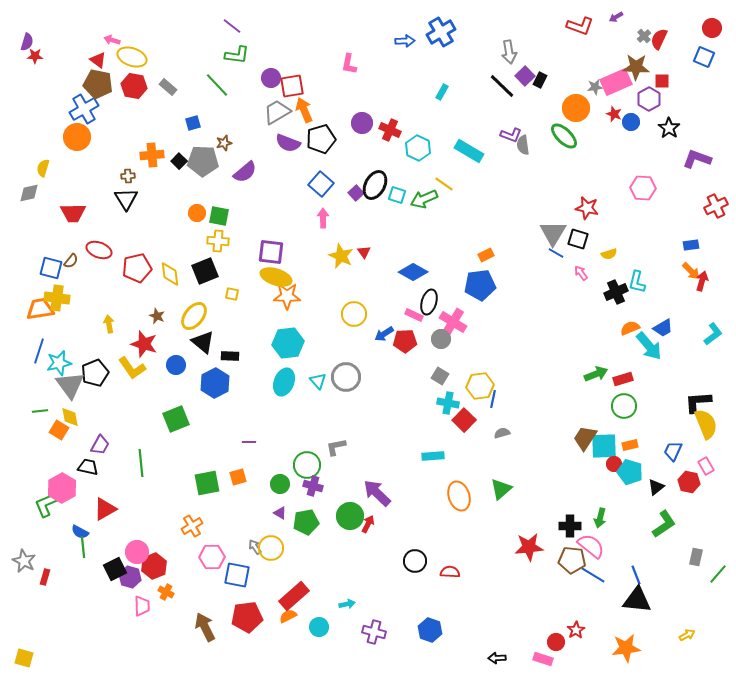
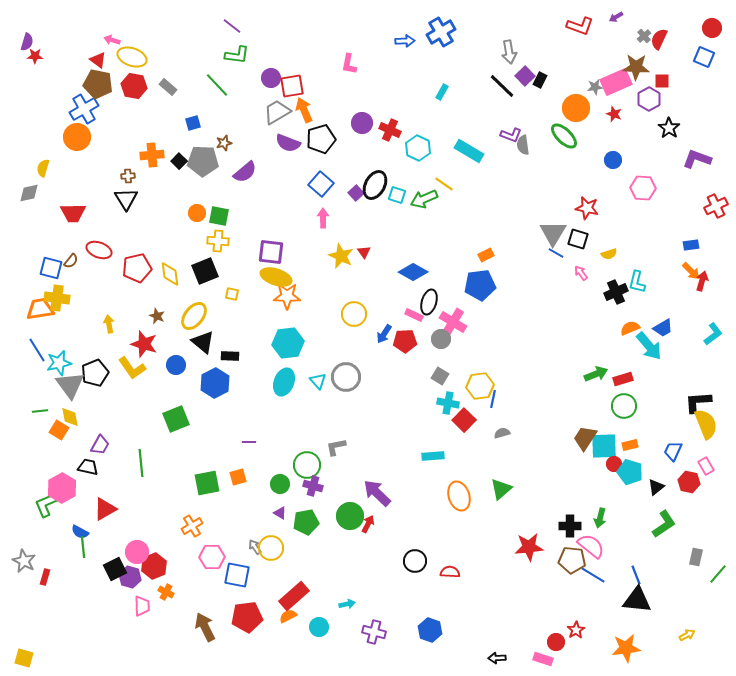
blue circle at (631, 122): moved 18 px left, 38 px down
blue arrow at (384, 334): rotated 24 degrees counterclockwise
blue line at (39, 351): moved 2 px left, 1 px up; rotated 50 degrees counterclockwise
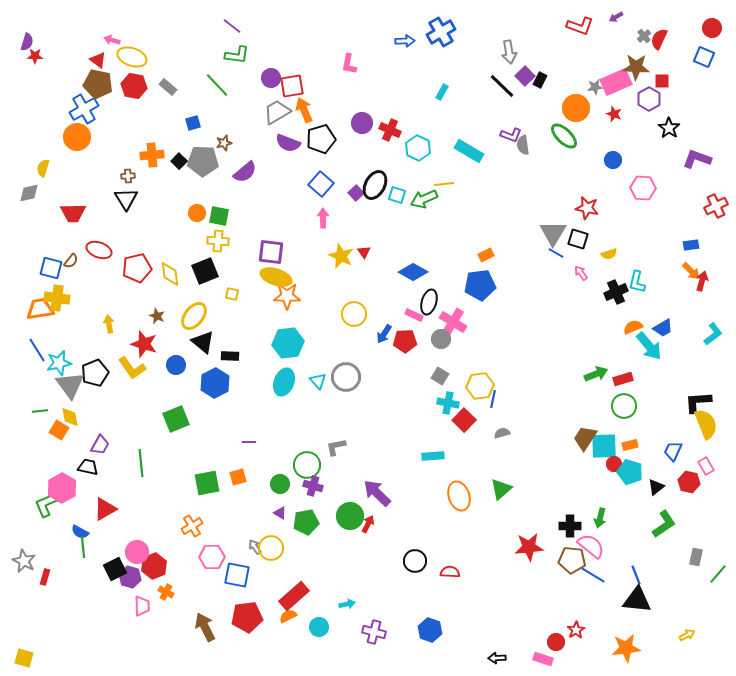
yellow line at (444, 184): rotated 42 degrees counterclockwise
orange semicircle at (630, 328): moved 3 px right, 1 px up
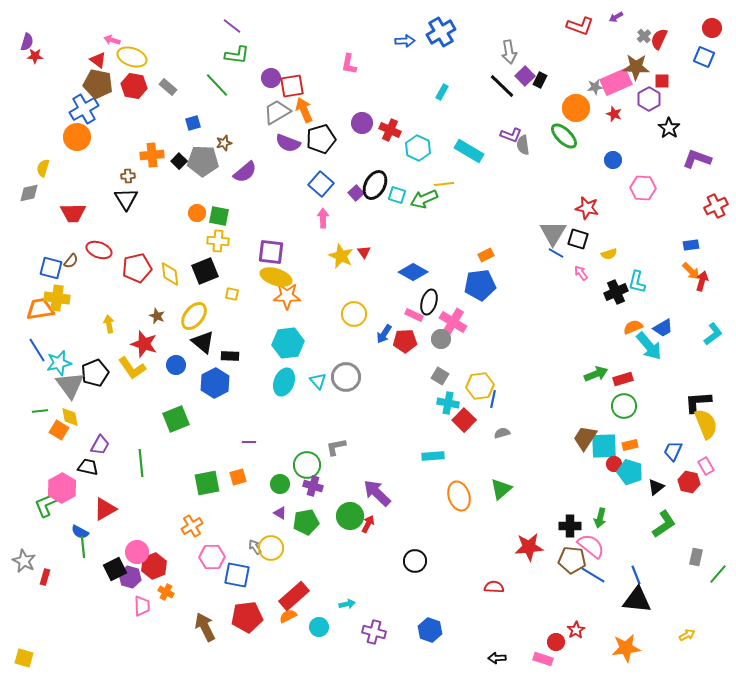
red semicircle at (450, 572): moved 44 px right, 15 px down
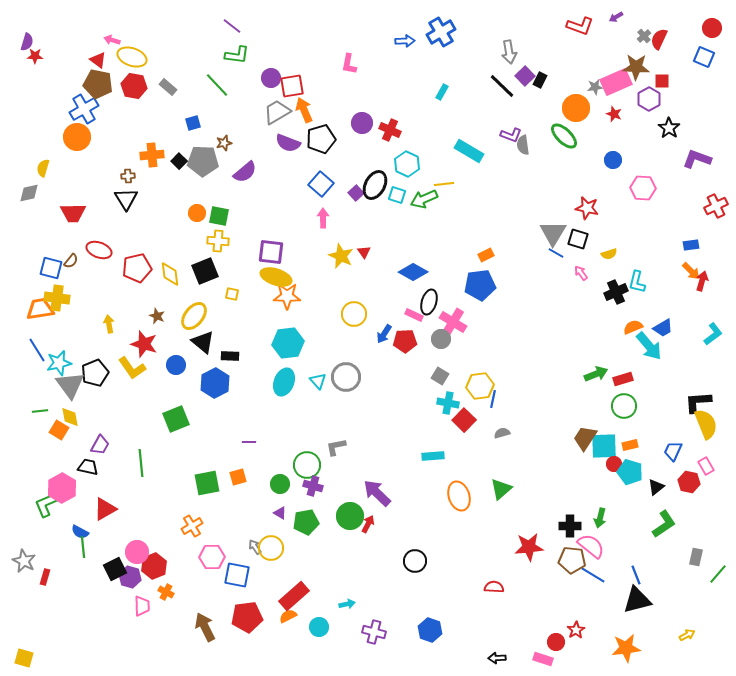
cyan hexagon at (418, 148): moved 11 px left, 16 px down
black triangle at (637, 600): rotated 20 degrees counterclockwise
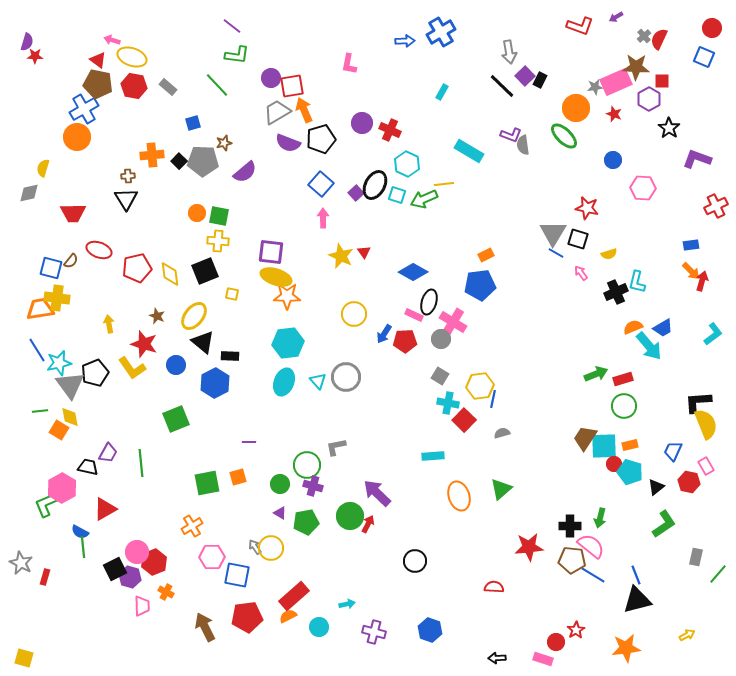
purple trapezoid at (100, 445): moved 8 px right, 8 px down
gray star at (24, 561): moved 3 px left, 2 px down
red hexagon at (154, 566): moved 4 px up
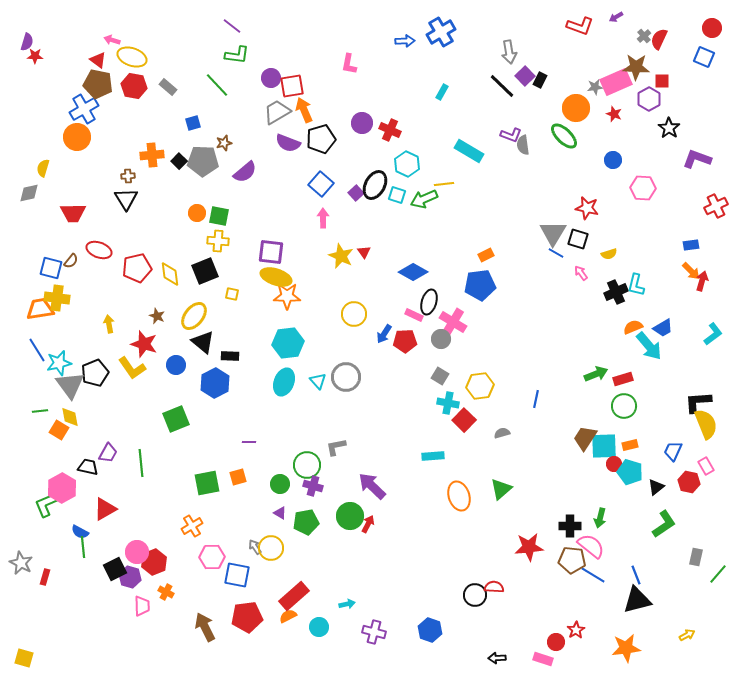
cyan L-shape at (637, 282): moved 1 px left, 3 px down
blue line at (493, 399): moved 43 px right
purple arrow at (377, 493): moved 5 px left, 7 px up
black circle at (415, 561): moved 60 px right, 34 px down
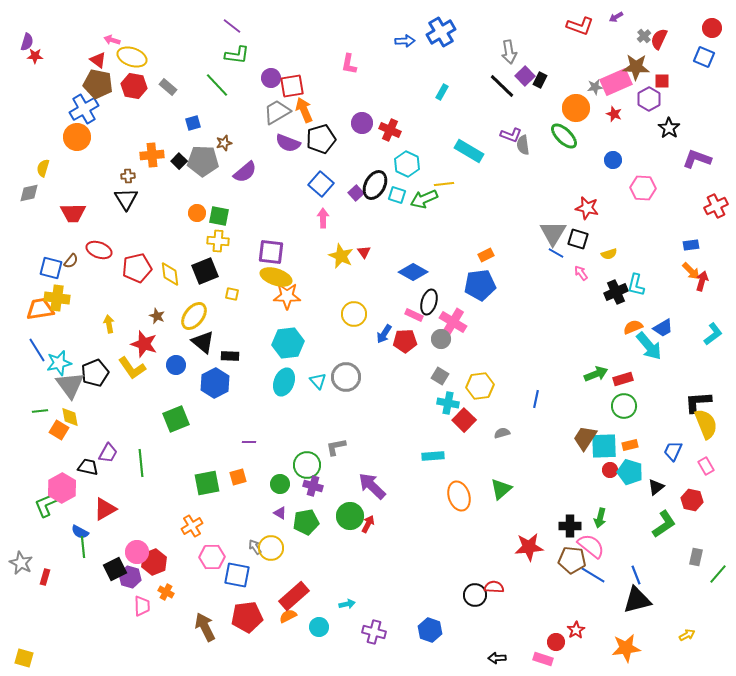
red circle at (614, 464): moved 4 px left, 6 px down
red hexagon at (689, 482): moved 3 px right, 18 px down
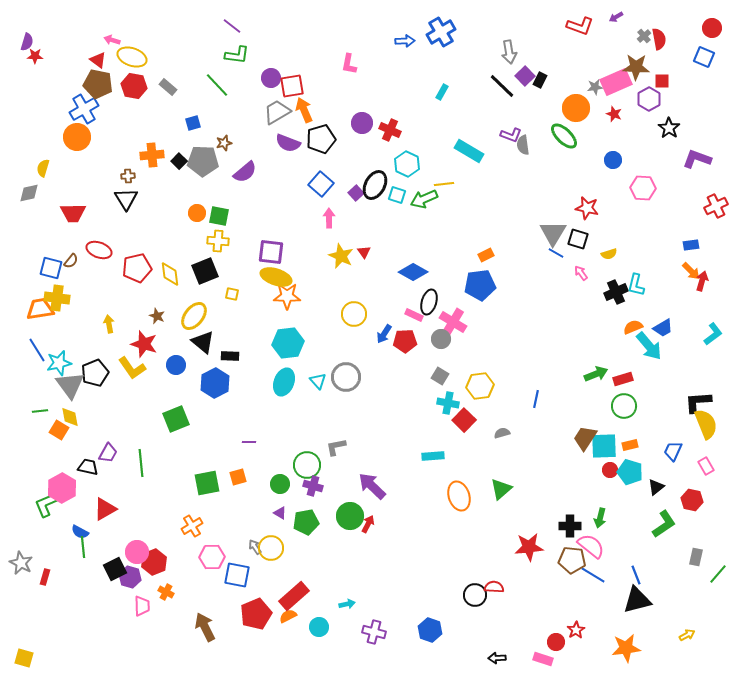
red semicircle at (659, 39): rotated 145 degrees clockwise
pink arrow at (323, 218): moved 6 px right
red pentagon at (247, 617): moved 9 px right, 3 px up; rotated 16 degrees counterclockwise
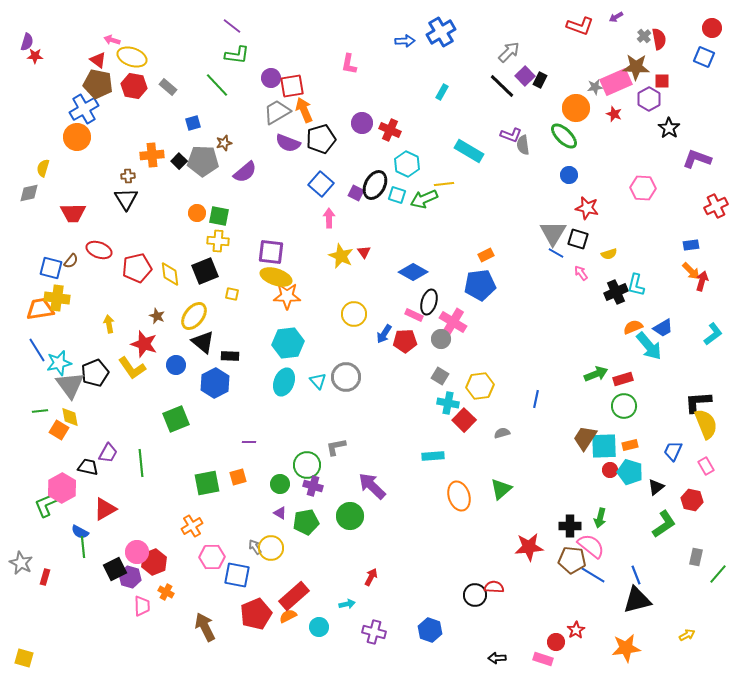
gray arrow at (509, 52): rotated 125 degrees counterclockwise
blue circle at (613, 160): moved 44 px left, 15 px down
purple square at (356, 193): rotated 21 degrees counterclockwise
red arrow at (368, 524): moved 3 px right, 53 px down
